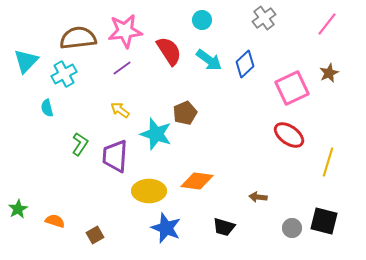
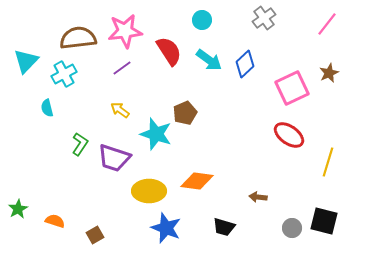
purple trapezoid: moved 1 px left, 2 px down; rotated 76 degrees counterclockwise
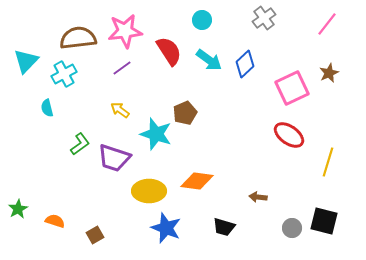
green L-shape: rotated 20 degrees clockwise
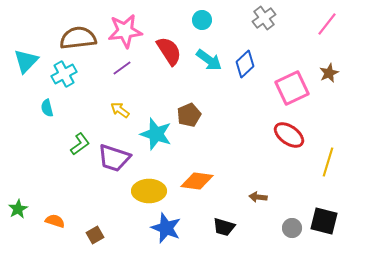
brown pentagon: moved 4 px right, 2 px down
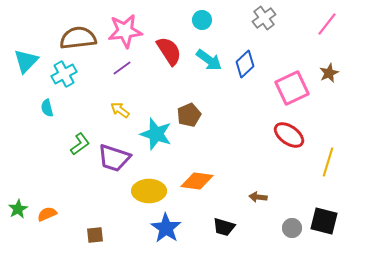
orange semicircle: moved 8 px left, 7 px up; rotated 42 degrees counterclockwise
blue star: rotated 12 degrees clockwise
brown square: rotated 24 degrees clockwise
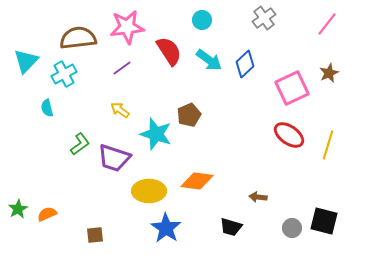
pink star: moved 2 px right, 4 px up
yellow line: moved 17 px up
black trapezoid: moved 7 px right
